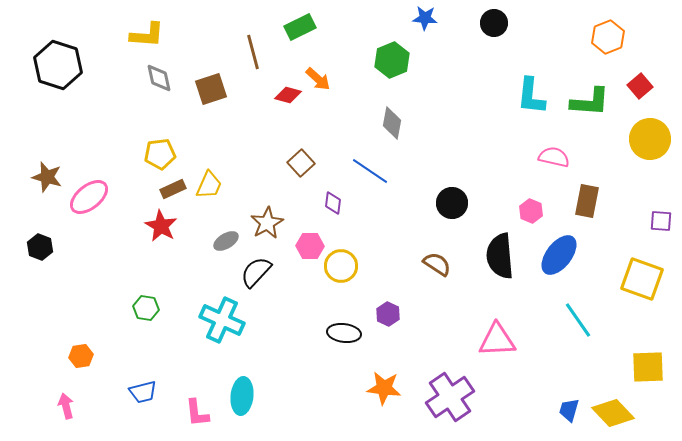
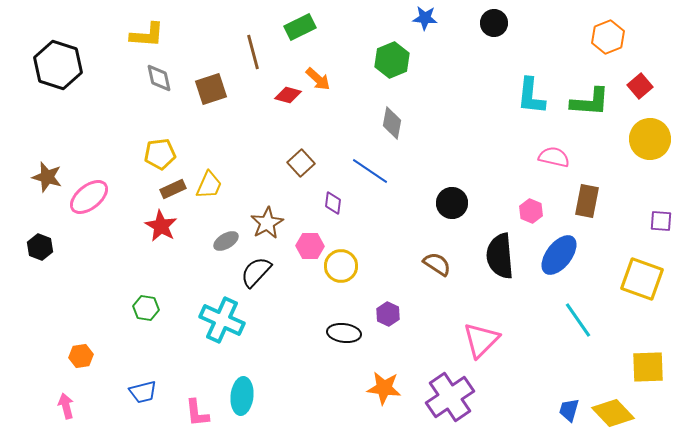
pink triangle at (497, 340): moved 16 px left; rotated 42 degrees counterclockwise
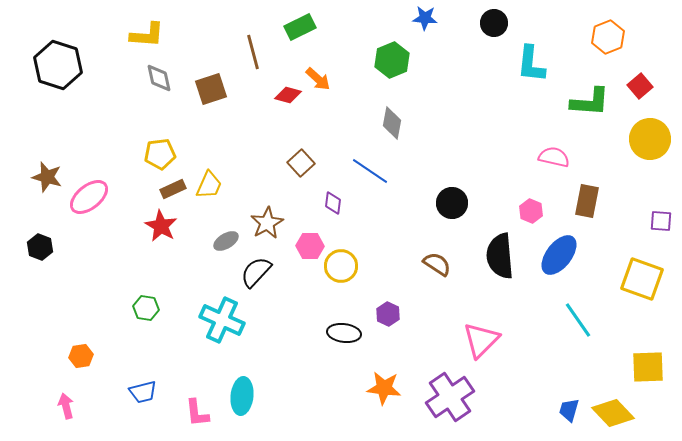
cyan L-shape at (531, 96): moved 32 px up
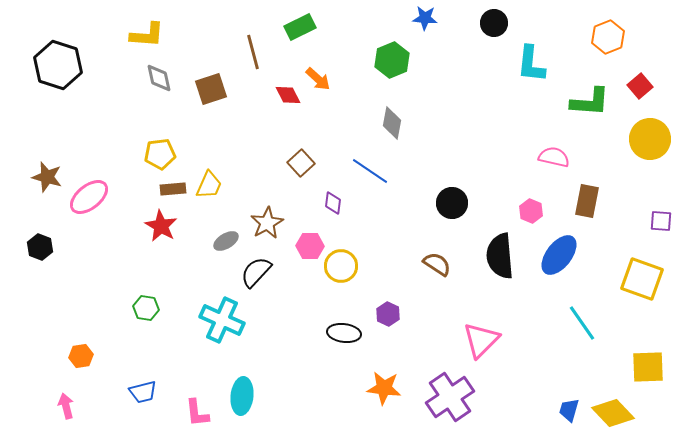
red diamond at (288, 95): rotated 48 degrees clockwise
brown rectangle at (173, 189): rotated 20 degrees clockwise
cyan line at (578, 320): moved 4 px right, 3 px down
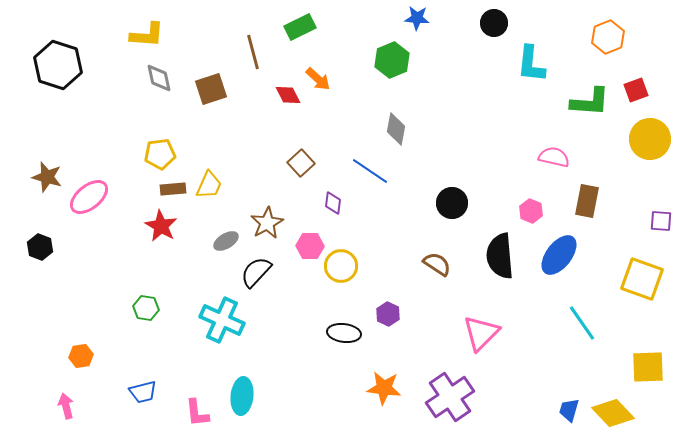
blue star at (425, 18): moved 8 px left
red square at (640, 86): moved 4 px left, 4 px down; rotated 20 degrees clockwise
gray diamond at (392, 123): moved 4 px right, 6 px down
pink triangle at (481, 340): moved 7 px up
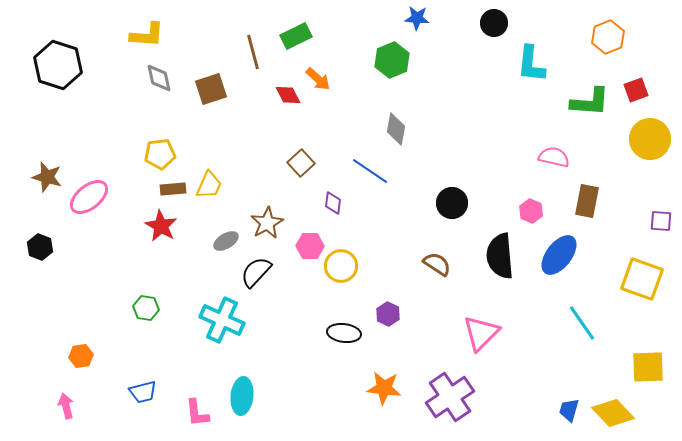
green rectangle at (300, 27): moved 4 px left, 9 px down
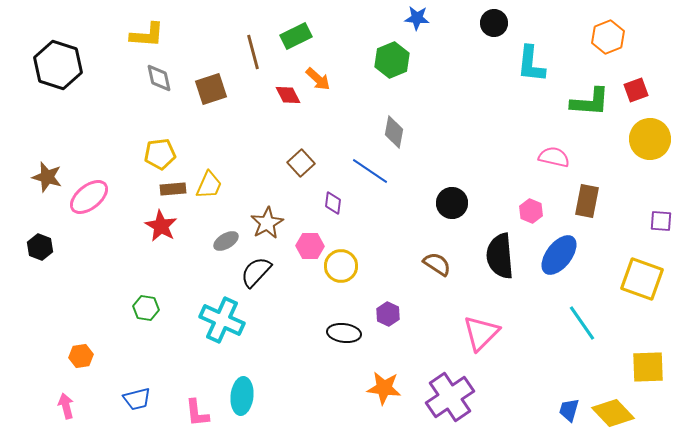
gray diamond at (396, 129): moved 2 px left, 3 px down
blue trapezoid at (143, 392): moved 6 px left, 7 px down
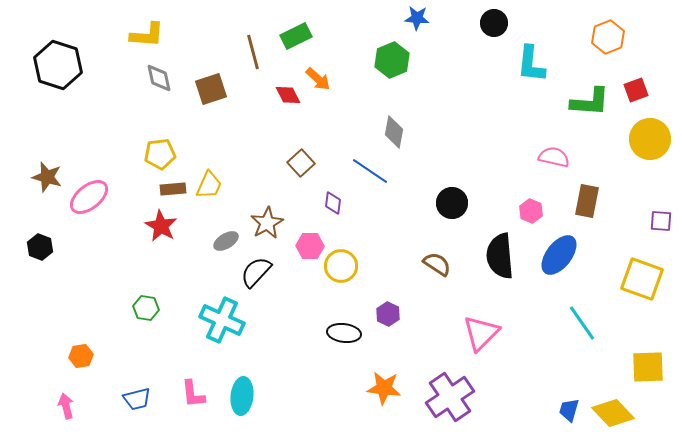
pink L-shape at (197, 413): moved 4 px left, 19 px up
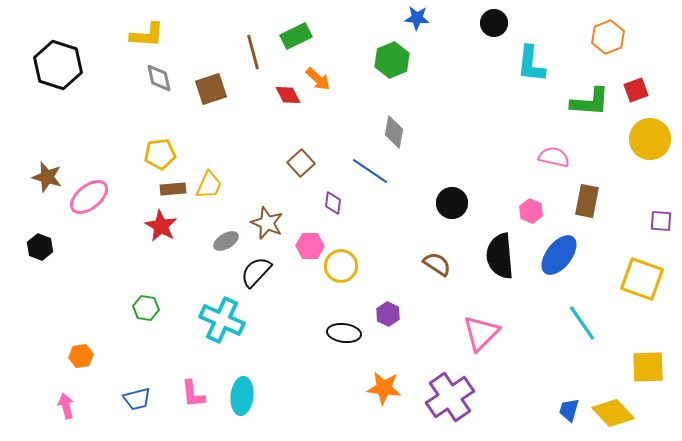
brown star at (267, 223): rotated 20 degrees counterclockwise
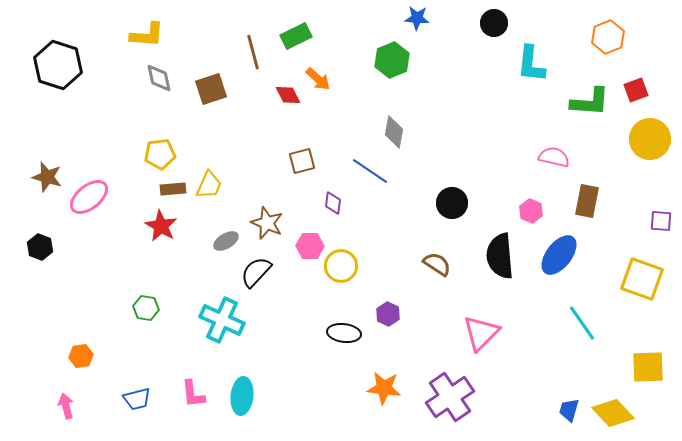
brown square at (301, 163): moved 1 px right, 2 px up; rotated 28 degrees clockwise
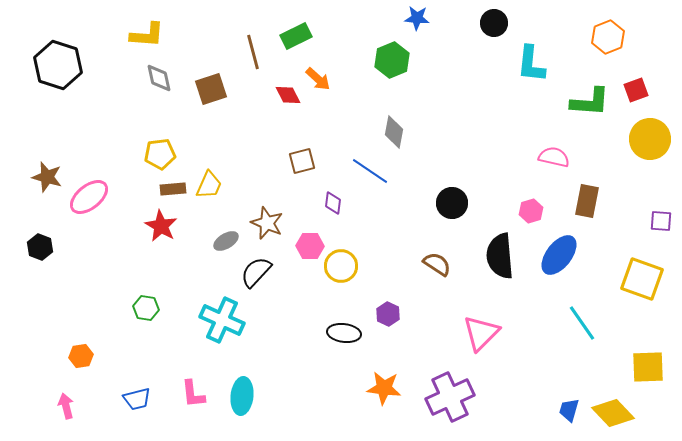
pink hexagon at (531, 211): rotated 20 degrees clockwise
purple cross at (450, 397): rotated 9 degrees clockwise
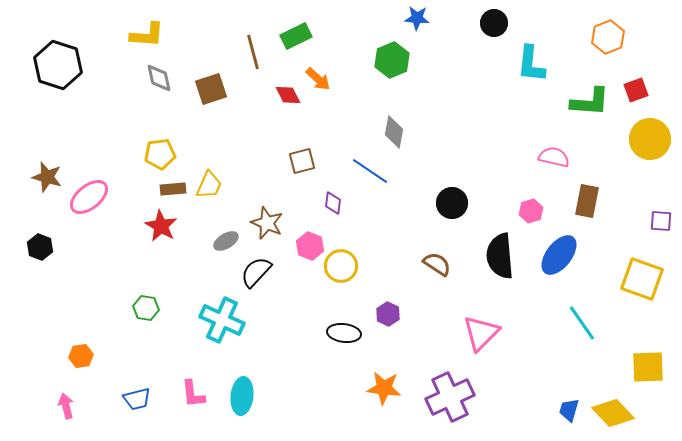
pink hexagon at (310, 246): rotated 20 degrees clockwise
